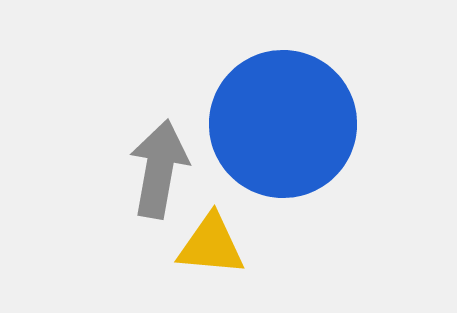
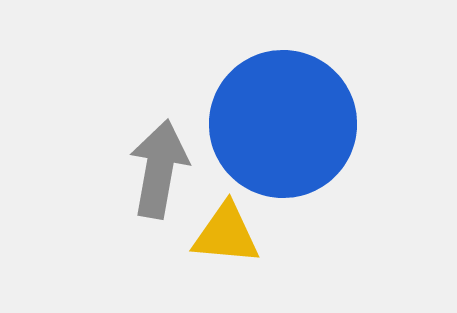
yellow triangle: moved 15 px right, 11 px up
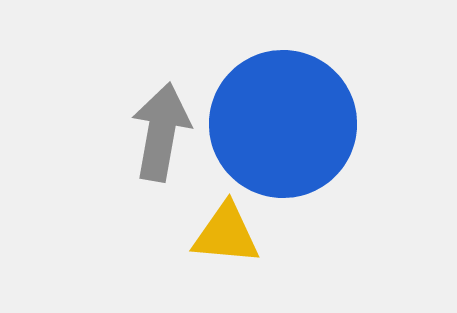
gray arrow: moved 2 px right, 37 px up
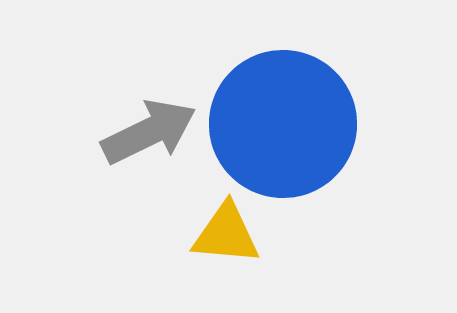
gray arrow: moved 12 px left; rotated 54 degrees clockwise
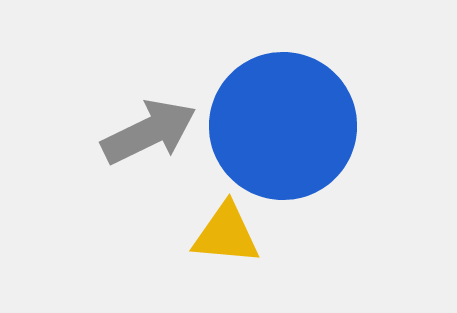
blue circle: moved 2 px down
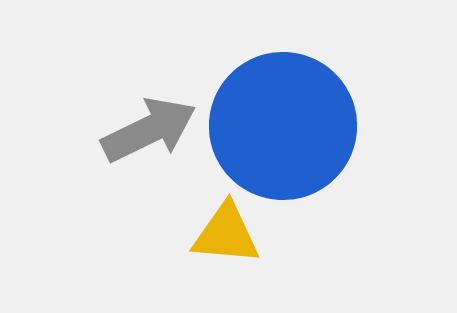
gray arrow: moved 2 px up
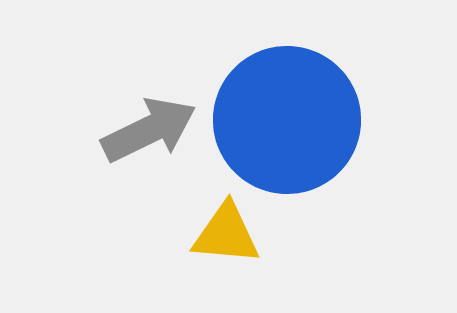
blue circle: moved 4 px right, 6 px up
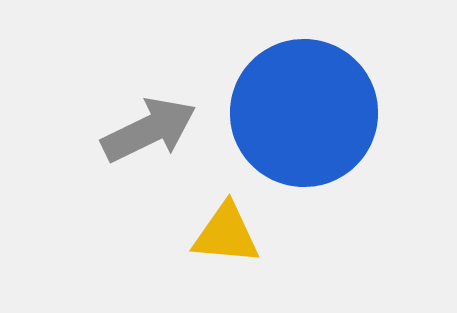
blue circle: moved 17 px right, 7 px up
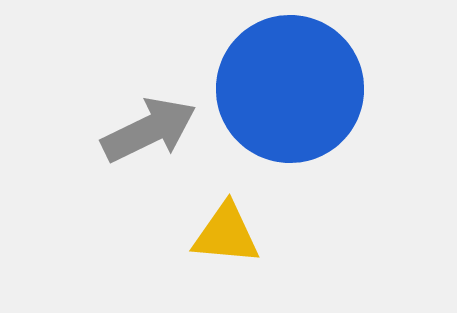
blue circle: moved 14 px left, 24 px up
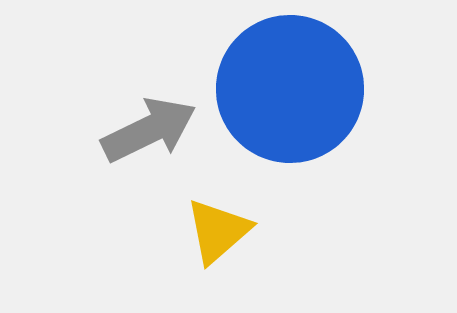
yellow triangle: moved 8 px left, 3 px up; rotated 46 degrees counterclockwise
